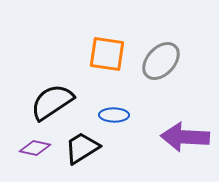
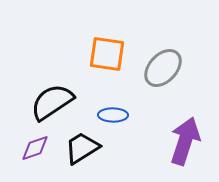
gray ellipse: moved 2 px right, 7 px down
blue ellipse: moved 1 px left
purple arrow: moved 4 px down; rotated 105 degrees clockwise
purple diamond: rotated 32 degrees counterclockwise
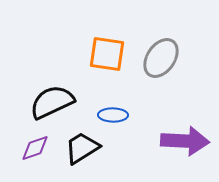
gray ellipse: moved 2 px left, 10 px up; rotated 9 degrees counterclockwise
black semicircle: rotated 9 degrees clockwise
purple arrow: rotated 75 degrees clockwise
